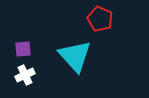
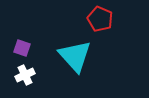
purple square: moved 1 px left, 1 px up; rotated 24 degrees clockwise
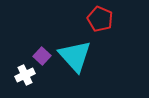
purple square: moved 20 px right, 8 px down; rotated 24 degrees clockwise
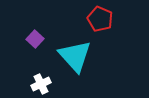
purple square: moved 7 px left, 17 px up
white cross: moved 16 px right, 9 px down
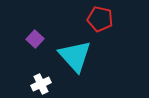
red pentagon: rotated 10 degrees counterclockwise
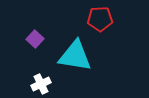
red pentagon: rotated 15 degrees counterclockwise
cyan triangle: rotated 39 degrees counterclockwise
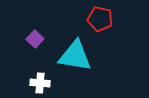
red pentagon: rotated 15 degrees clockwise
white cross: moved 1 px left, 1 px up; rotated 30 degrees clockwise
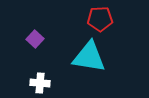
red pentagon: rotated 15 degrees counterclockwise
cyan triangle: moved 14 px right, 1 px down
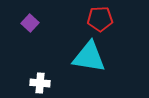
purple square: moved 5 px left, 16 px up
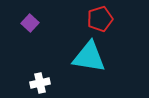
red pentagon: rotated 15 degrees counterclockwise
white cross: rotated 18 degrees counterclockwise
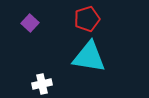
red pentagon: moved 13 px left
white cross: moved 2 px right, 1 px down
